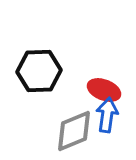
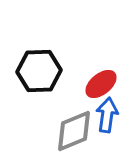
red ellipse: moved 3 px left, 6 px up; rotated 60 degrees counterclockwise
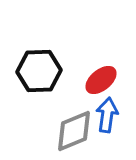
red ellipse: moved 4 px up
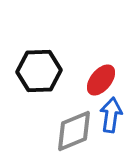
red ellipse: rotated 12 degrees counterclockwise
blue arrow: moved 4 px right
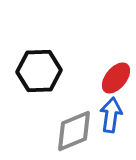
red ellipse: moved 15 px right, 2 px up
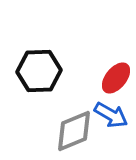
blue arrow: rotated 112 degrees clockwise
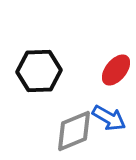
red ellipse: moved 8 px up
blue arrow: moved 2 px left, 3 px down
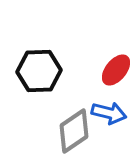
blue arrow: moved 5 px up; rotated 16 degrees counterclockwise
gray diamond: rotated 12 degrees counterclockwise
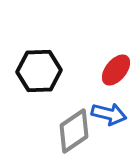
blue arrow: moved 1 px down
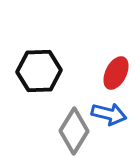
red ellipse: moved 3 px down; rotated 12 degrees counterclockwise
gray diamond: rotated 24 degrees counterclockwise
